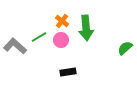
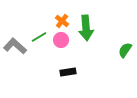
green semicircle: moved 2 px down; rotated 14 degrees counterclockwise
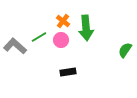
orange cross: moved 1 px right
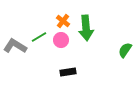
gray L-shape: rotated 10 degrees counterclockwise
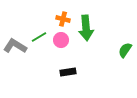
orange cross: moved 2 px up; rotated 24 degrees counterclockwise
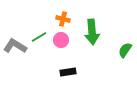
green arrow: moved 6 px right, 4 px down
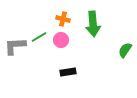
green arrow: moved 1 px right, 8 px up
gray L-shape: rotated 35 degrees counterclockwise
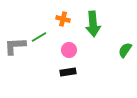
pink circle: moved 8 px right, 10 px down
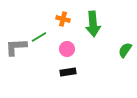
gray L-shape: moved 1 px right, 1 px down
pink circle: moved 2 px left, 1 px up
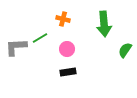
green arrow: moved 11 px right
green line: moved 1 px right, 1 px down
